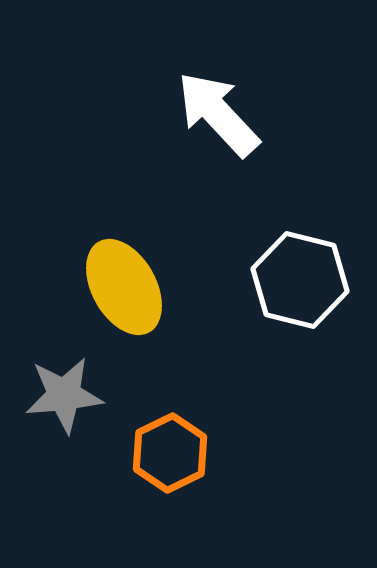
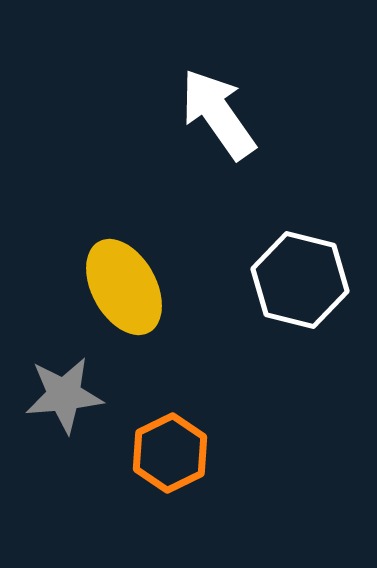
white arrow: rotated 8 degrees clockwise
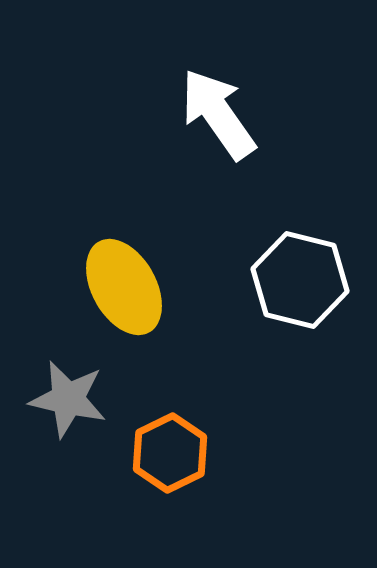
gray star: moved 4 px right, 4 px down; rotated 18 degrees clockwise
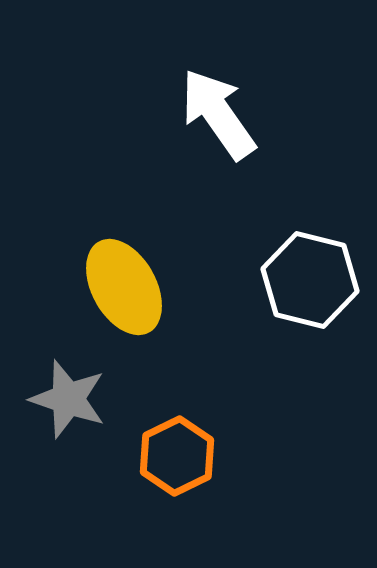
white hexagon: moved 10 px right
gray star: rotated 6 degrees clockwise
orange hexagon: moved 7 px right, 3 px down
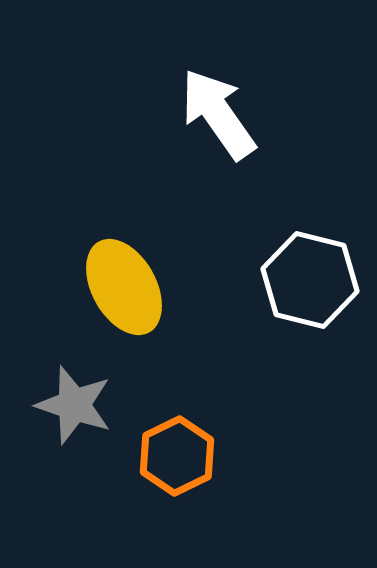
gray star: moved 6 px right, 6 px down
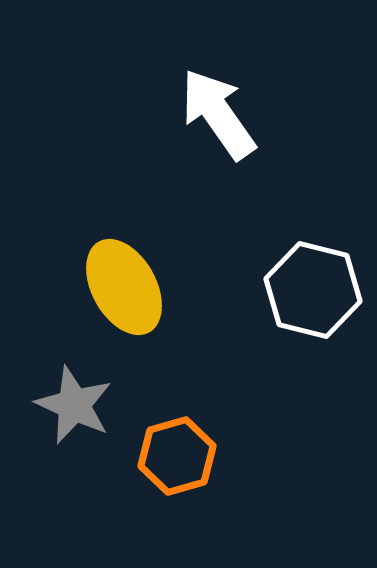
white hexagon: moved 3 px right, 10 px down
gray star: rotated 6 degrees clockwise
orange hexagon: rotated 10 degrees clockwise
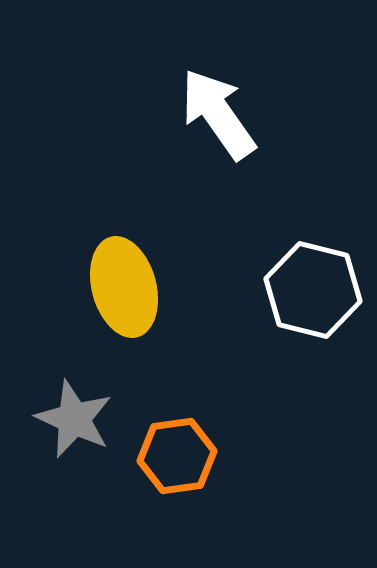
yellow ellipse: rotated 14 degrees clockwise
gray star: moved 14 px down
orange hexagon: rotated 8 degrees clockwise
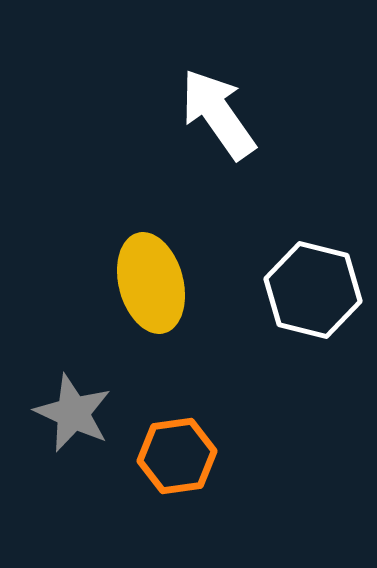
yellow ellipse: moved 27 px right, 4 px up
gray star: moved 1 px left, 6 px up
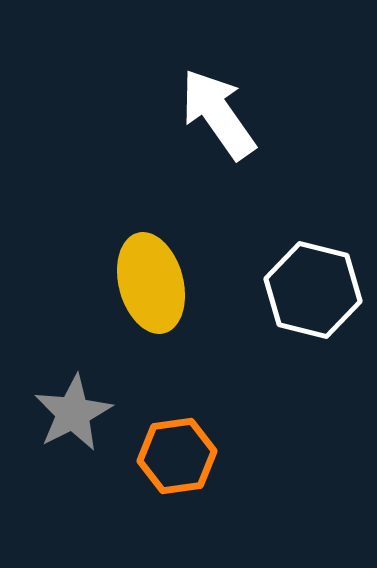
gray star: rotated 20 degrees clockwise
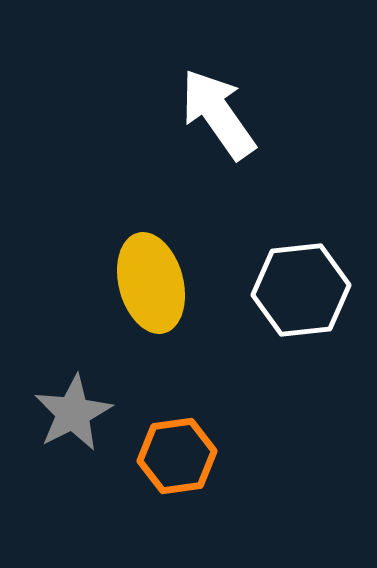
white hexagon: moved 12 px left; rotated 20 degrees counterclockwise
